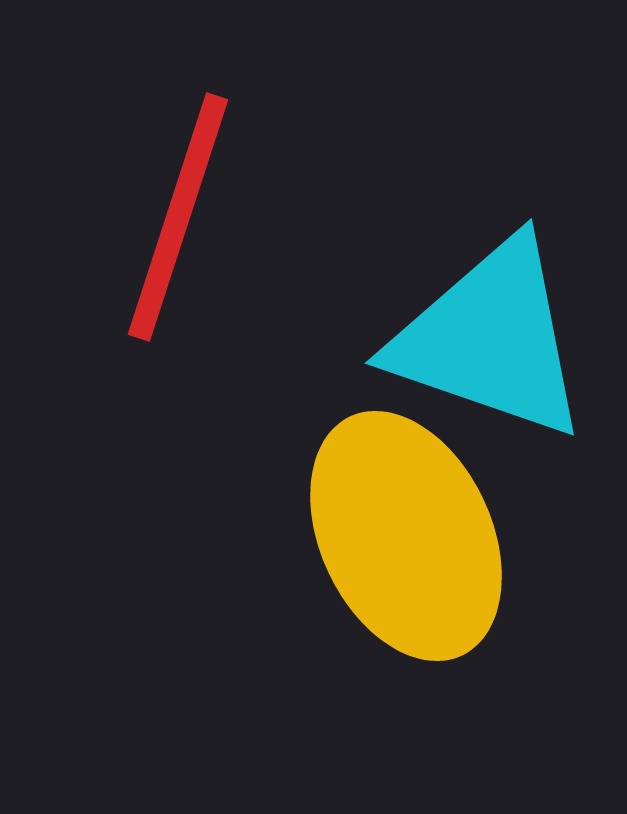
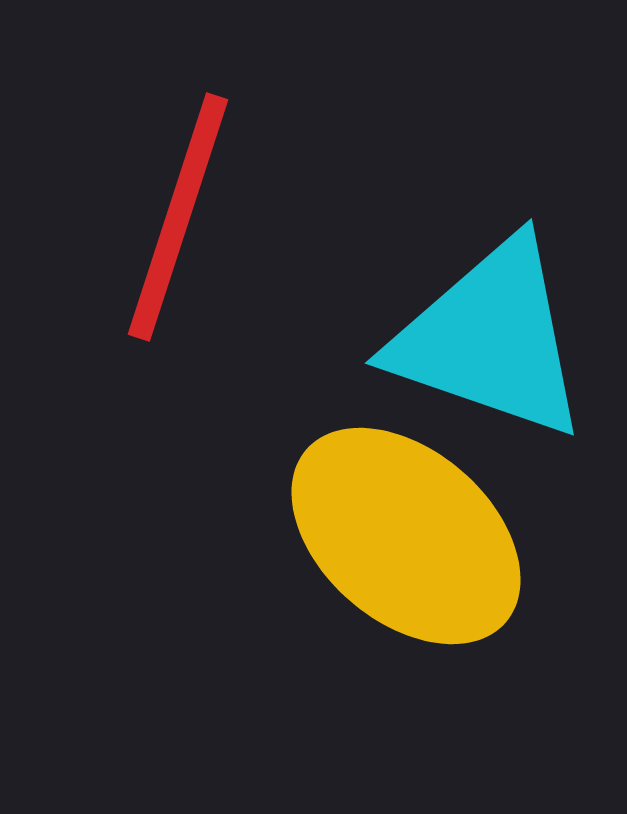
yellow ellipse: rotated 24 degrees counterclockwise
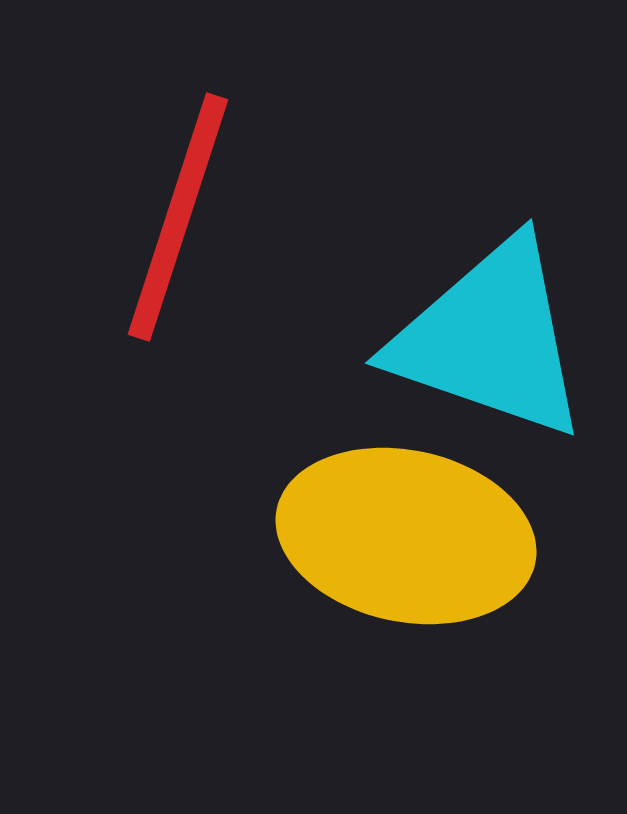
yellow ellipse: rotated 29 degrees counterclockwise
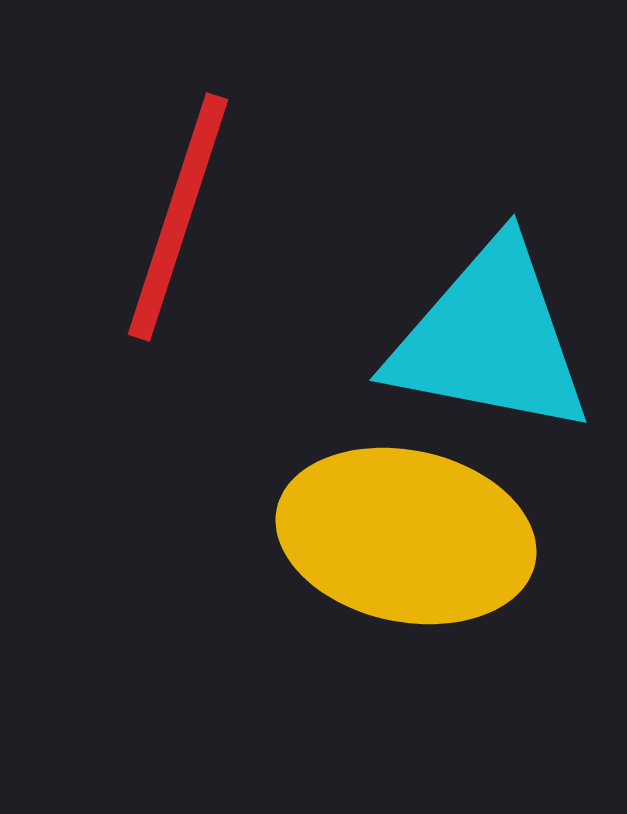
cyan triangle: rotated 8 degrees counterclockwise
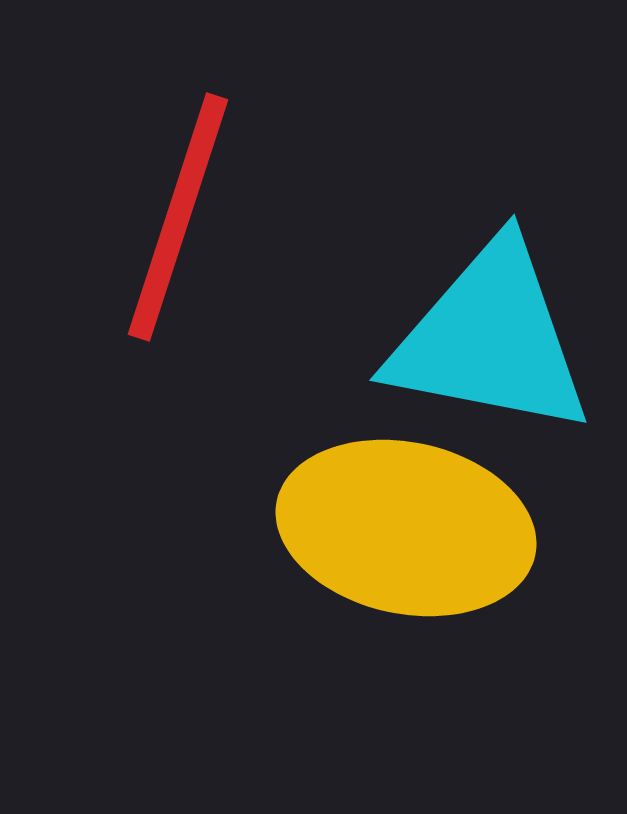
yellow ellipse: moved 8 px up
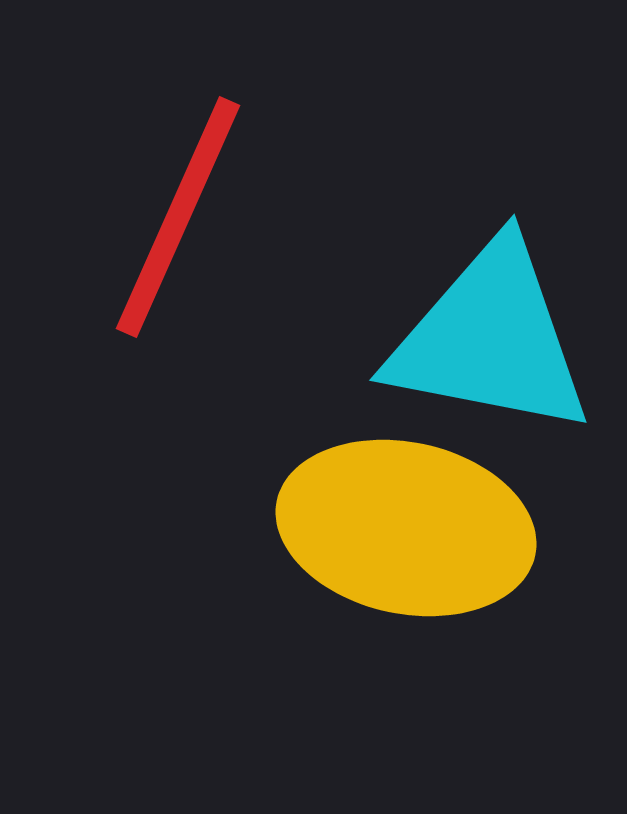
red line: rotated 6 degrees clockwise
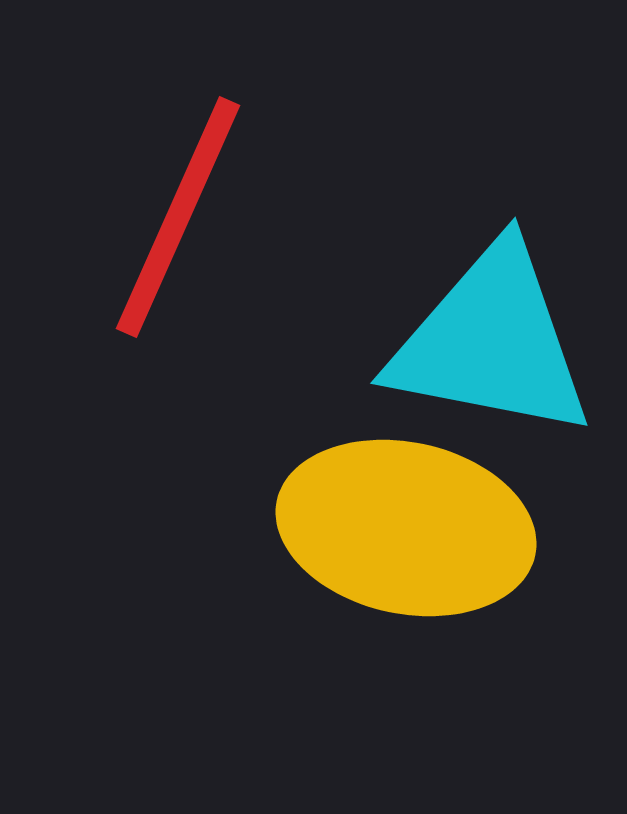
cyan triangle: moved 1 px right, 3 px down
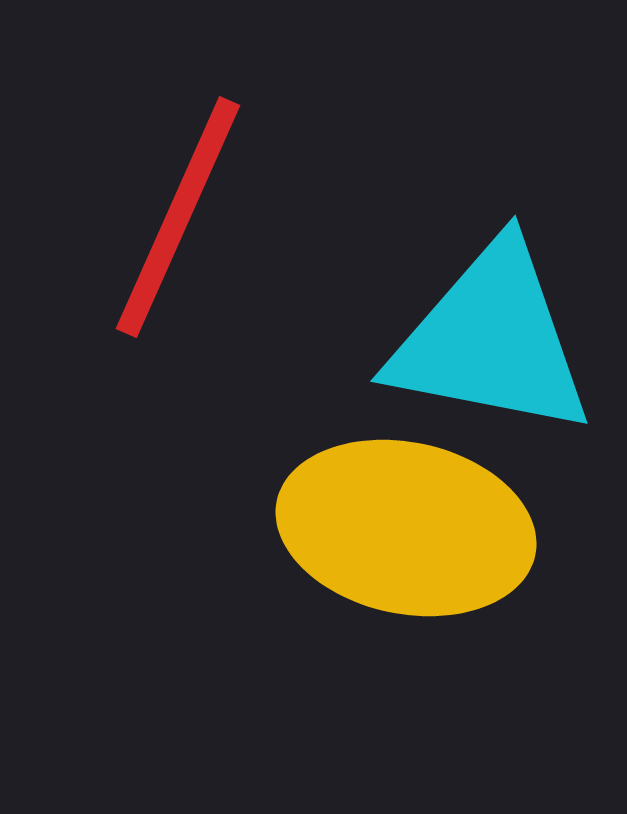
cyan triangle: moved 2 px up
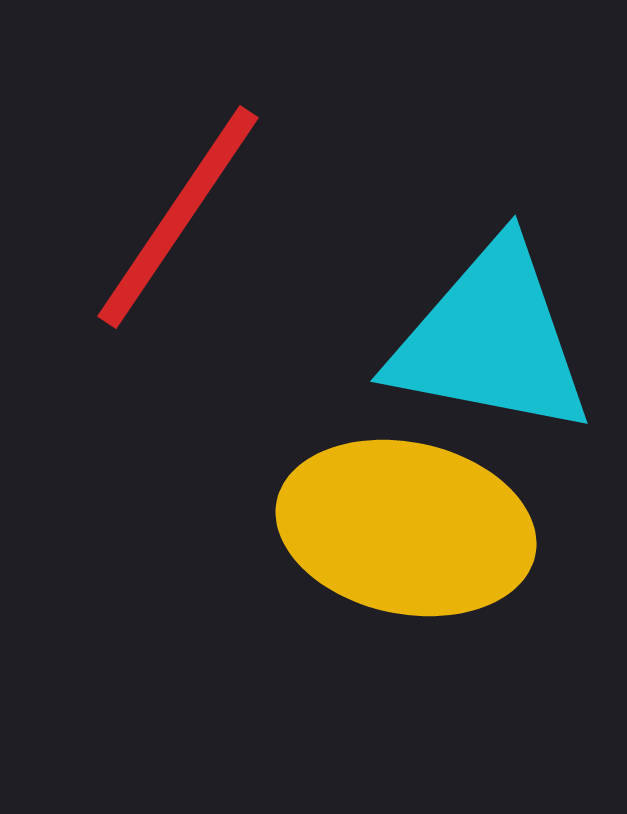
red line: rotated 10 degrees clockwise
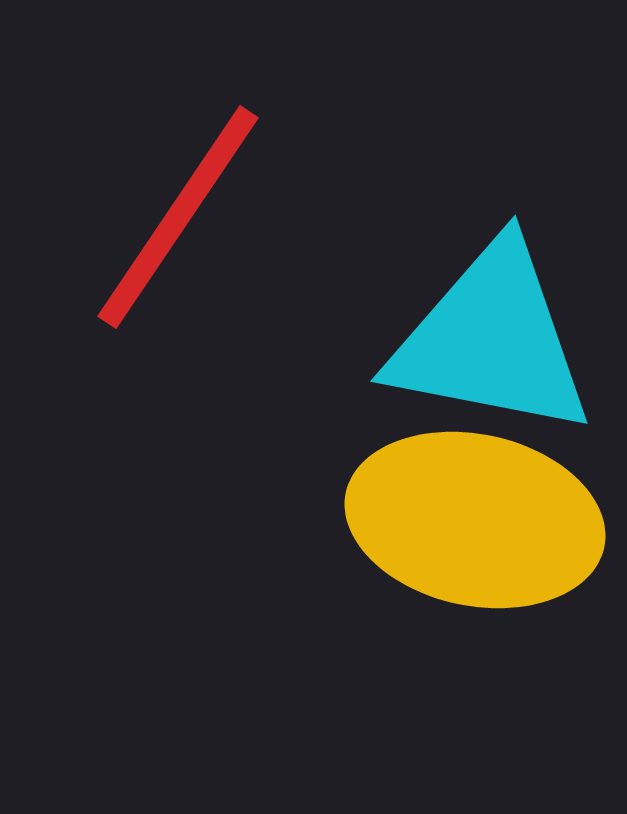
yellow ellipse: moved 69 px right, 8 px up
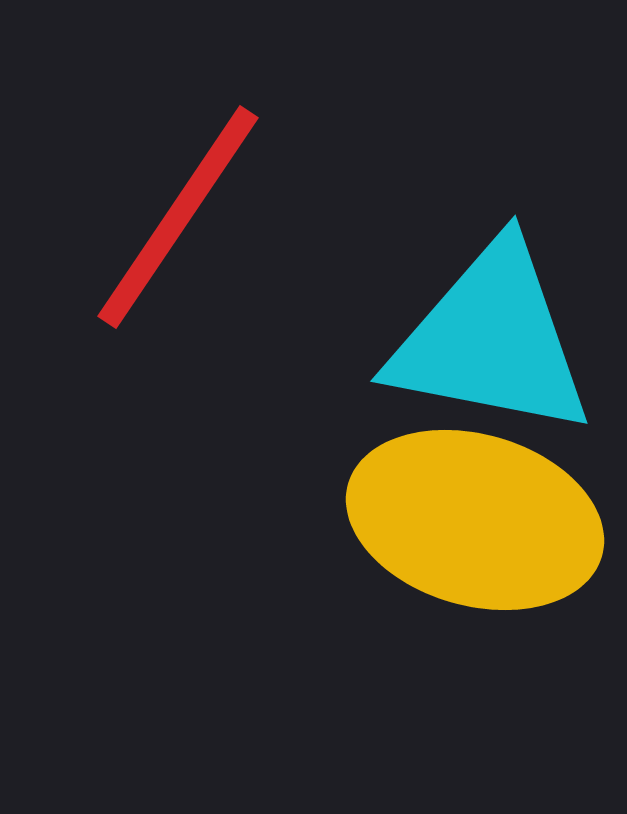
yellow ellipse: rotated 4 degrees clockwise
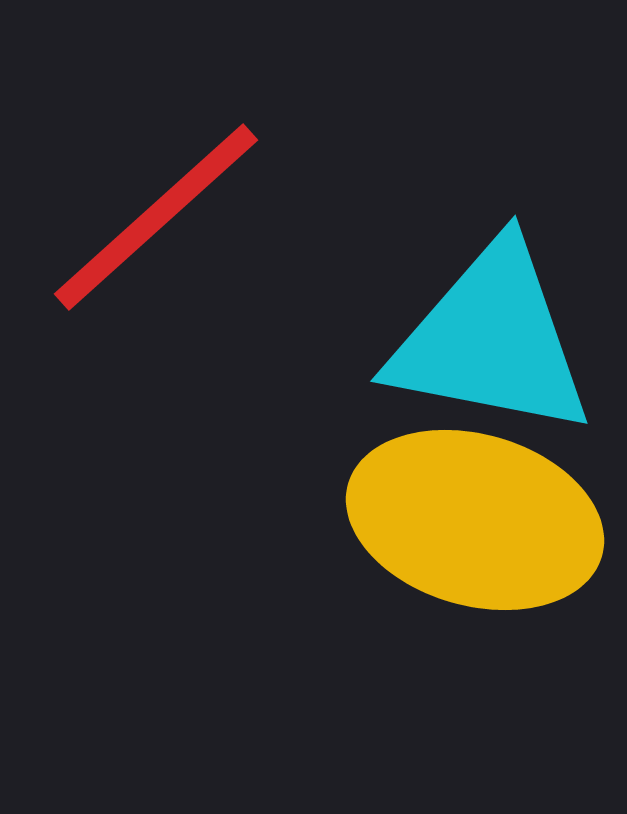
red line: moved 22 px left; rotated 14 degrees clockwise
